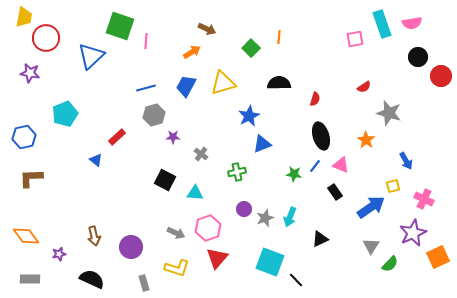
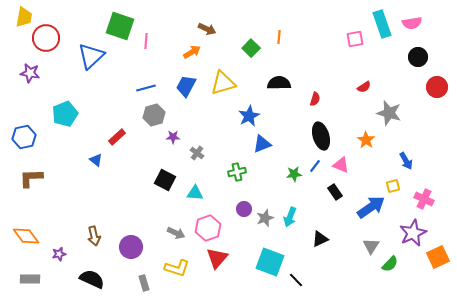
red circle at (441, 76): moved 4 px left, 11 px down
gray cross at (201, 154): moved 4 px left, 1 px up
green star at (294, 174): rotated 14 degrees counterclockwise
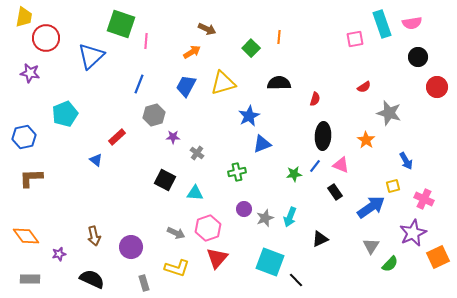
green square at (120, 26): moved 1 px right, 2 px up
blue line at (146, 88): moved 7 px left, 4 px up; rotated 54 degrees counterclockwise
black ellipse at (321, 136): moved 2 px right; rotated 20 degrees clockwise
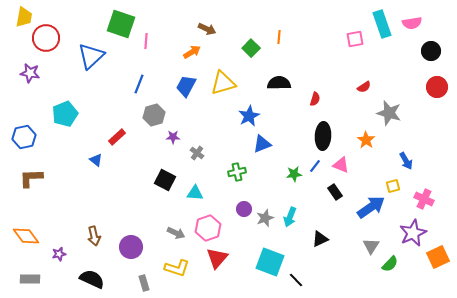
black circle at (418, 57): moved 13 px right, 6 px up
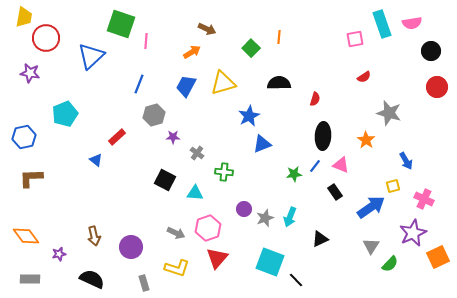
red semicircle at (364, 87): moved 10 px up
green cross at (237, 172): moved 13 px left; rotated 18 degrees clockwise
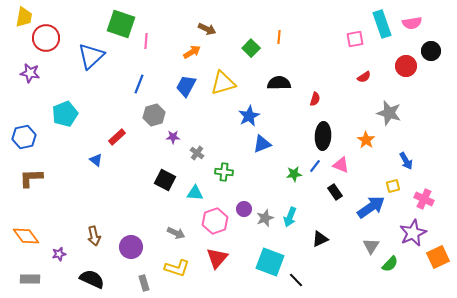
red circle at (437, 87): moved 31 px left, 21 px up
pink hexagon at (208, 228): moved 7 px right, 7 px up
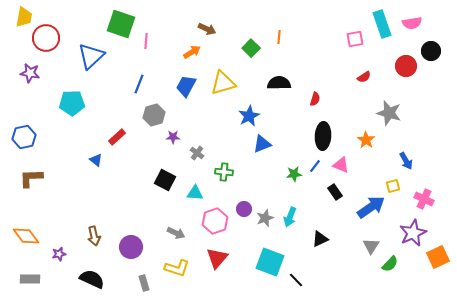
cyan pentagon at (65, 114): moved 7 px right, 11 px up; rotated 20 degrees clockwise
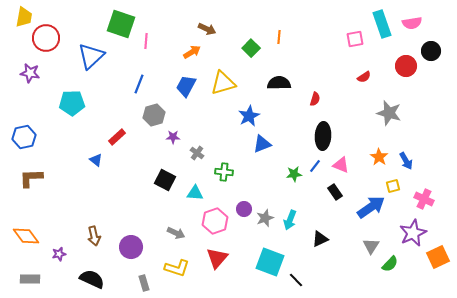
orange star at (366, 140): moved 13 px right, 17 px down
cyan arrow at (290, 217): moved 3 px down
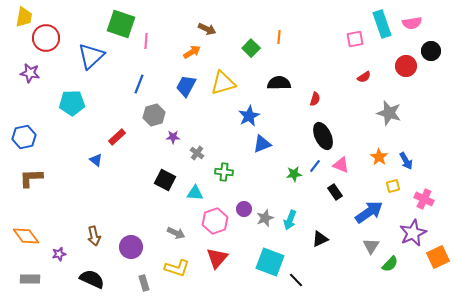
black ellipse at (323, 136): rotated 28 degrees counterclockwise
blue arrow at (371, 207): moved 2 px left, 5 px down
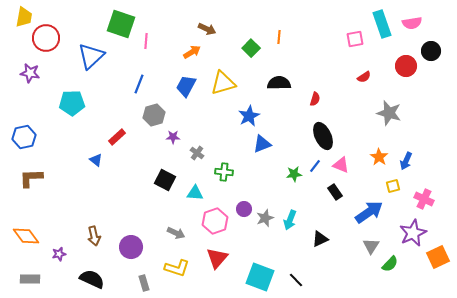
blue arrow at (406, 161): rotated 54 degrees clockwise
cyan square at (270, 262): moved 10 px left, 15 px down
